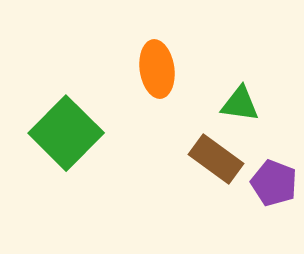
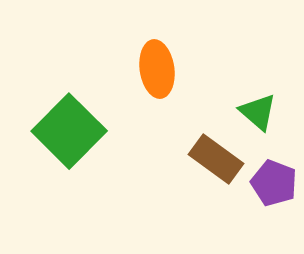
green triangle: moved 18 px right, 8 px down; rotated 33 degrees clockwise
green square: moved 3 px right, 2 px up
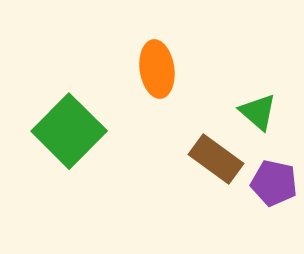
purple pentagon: rotated 9 degrees counterclockwise
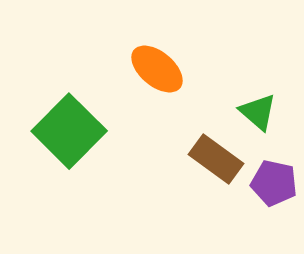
orange ellipse: rotated 42 degrees counterclockwise
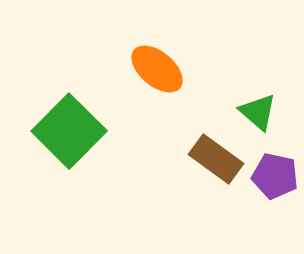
purple pentagon: moved 1 px right, 7 px up
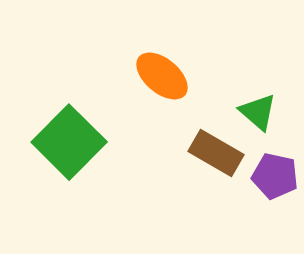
orange ellipse: moved 5 px right, 7 px down
green square: moved 11 px down
brown rectangle: moved 6 px up; rotated 6 degrees counterclockwise
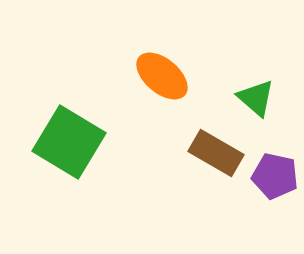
green triangle: moved 2 px left, 14 px up
green square: rotated 14 degrees counterclockwise
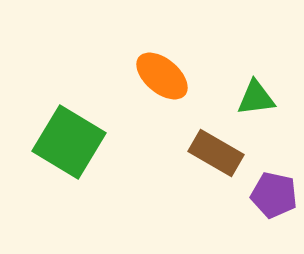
green triangle: rotated 48 degrees counterclockwise
purple pentagon: moved 1 px left, 19 px down
